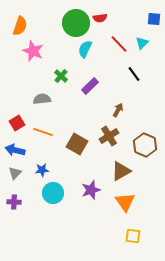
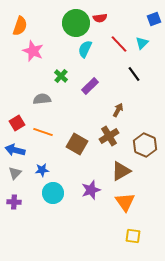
blue square: rotated 24 degrees counterclockwise
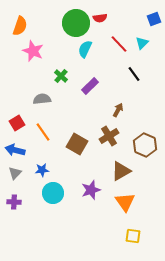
orange line: rotated 36 degrees clockwise
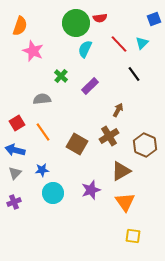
purple cross: rotated 24 degrees counterclockwise
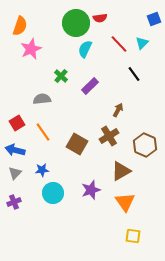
pink star: moved 2 px left, 2 px up; rotated 25 degrees clockwise
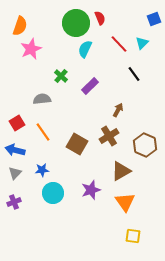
red semicircle: rotated 104 degrees counterclockwise
